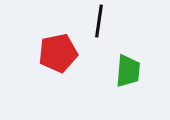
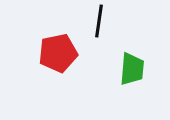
green trapezoid: moved 4 px right, 2 px up
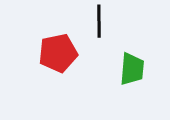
black line: rotated 8 degrees counterclockwise
